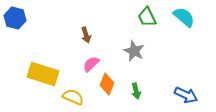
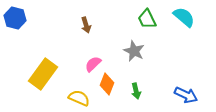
green trapezoid: moved 2 px down
brown arrow: moved 10 px up
pink semicircle: moved 2 px right
yellow rectangle: rotated 72 degrees counterclockwise
yellow semicircle: moved 6 px right, 1 px down
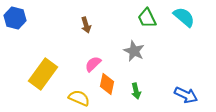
green trapezoid: moved 1 px up
orange diamond: rotated 10 degrees counterclockwise
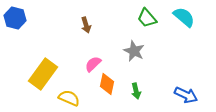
green trapezoid: rotated 15 degrees counterclockwise
yellow semicircle: moved 10 px left
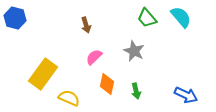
cyan semicircle: moved 3 px left; rotated 10 degrees clockwise
pink semicircle: moved 1 px right, 7 px up
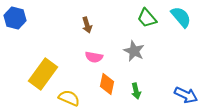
brown arrow: moved 1 px right
pink semicircle: rotated 126 degrees counterclockwise
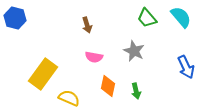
orange diamond: moved 1 px right, 2 px down
blue arrow: moved 28 px up; rotated 40 degrees clockwise
